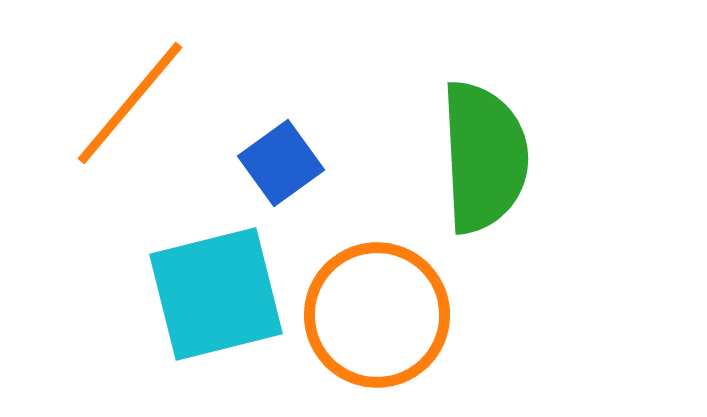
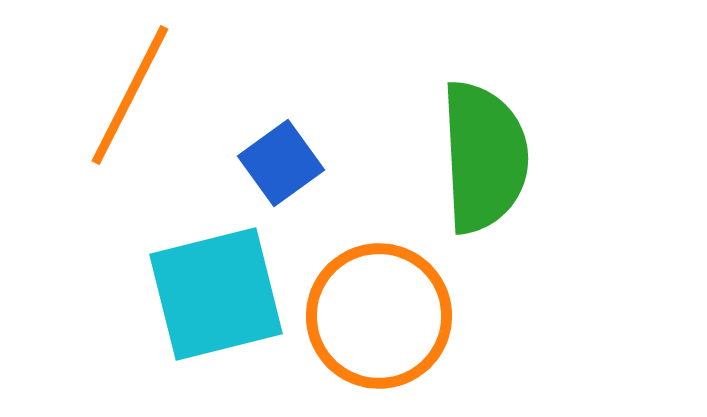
orange line: moved 8 px up; rotated 13 degrees counterclockwise
orange circle: moved 2 px right, 1 px down
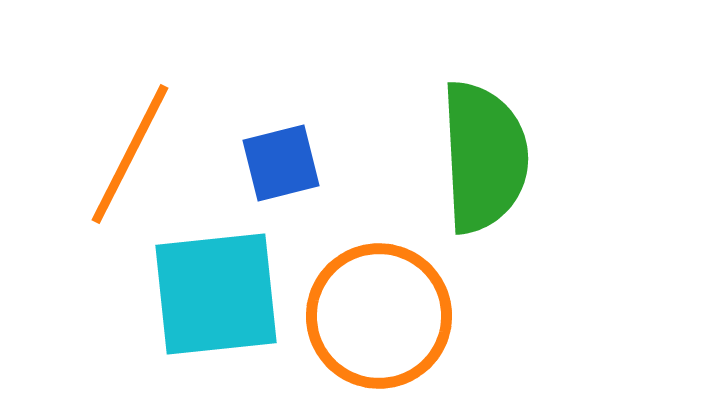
orange line: moved 59 px down
blue square: rotated 22 degrees clockwise
cyan square: rotated 8 degrees clockwise
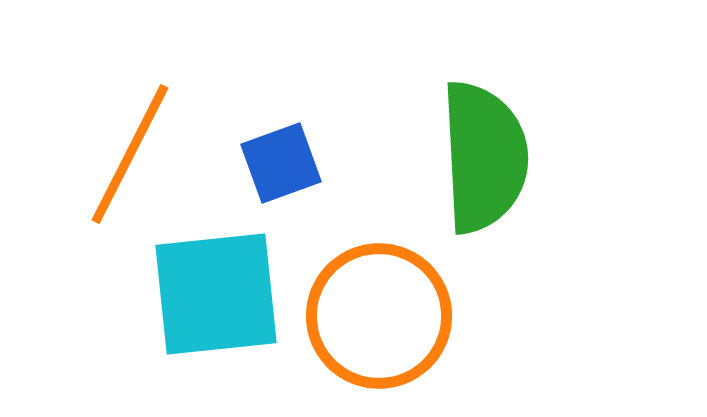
blue square: rotated 6 degrees counterclockwise
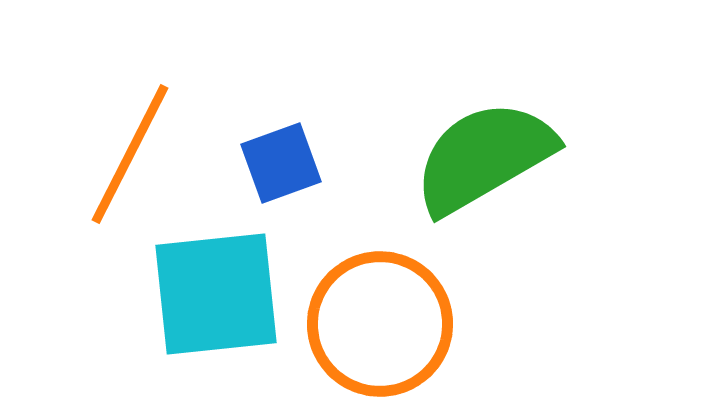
green semicircle: rotated 117 degrees counterclockwise
orange circle: moved 1 px right, 8 px down
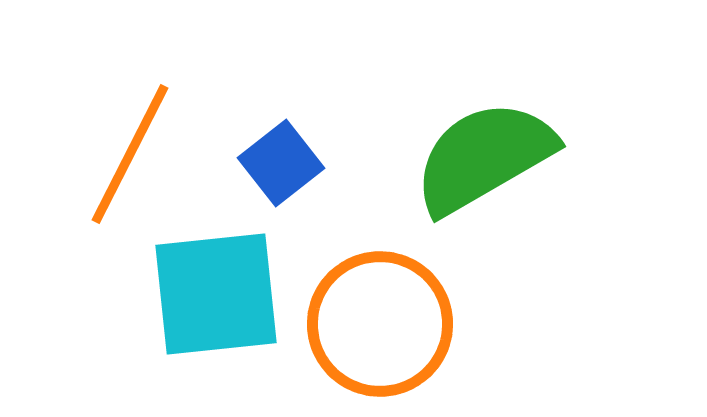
blue square: rotated 18 degrees counterclockwise
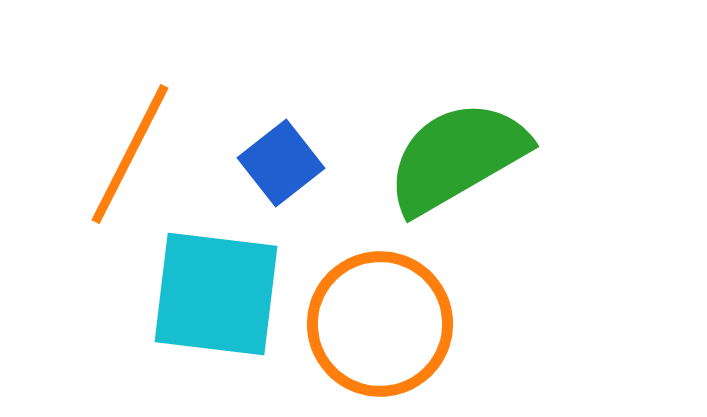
green semicircle: moved 27 px left
cyan square: rotated 13 degrees clockwise
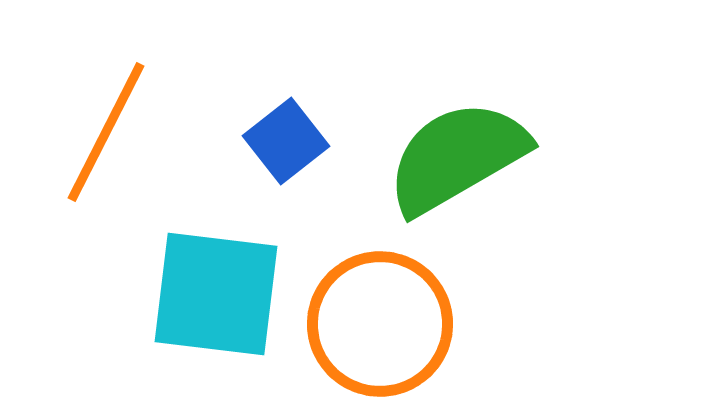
orange line: moved 24 px left, 22 px up
blue square: moved 5 px right, 22 px up
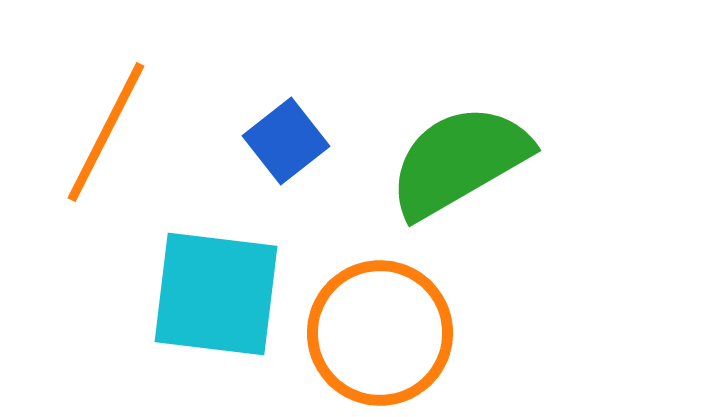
green semicircle: moved 2 px right, 4 px down
orange circle: moved 9 px down
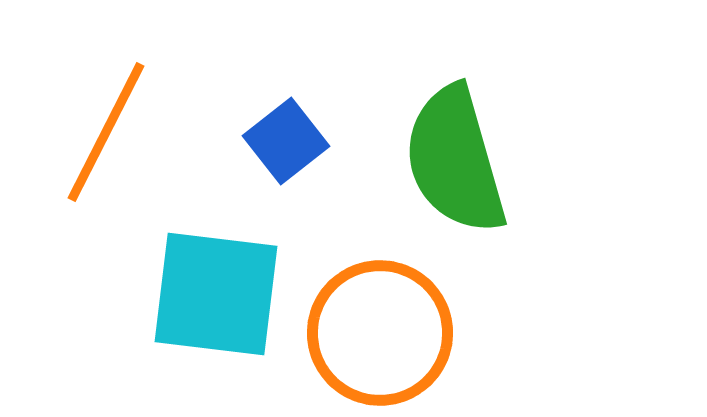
green semicircle: moved 4 px left, 1 px up; rotated 76 degrees counterclockwise
